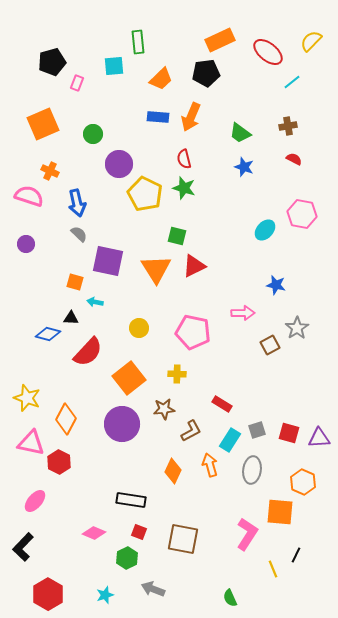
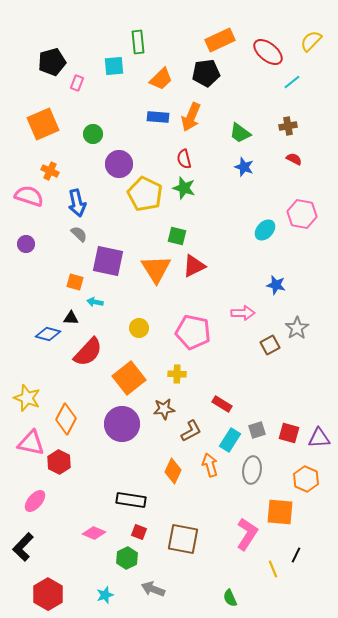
orange hexagon at (303, 482): moved 3 px right, 3 px up
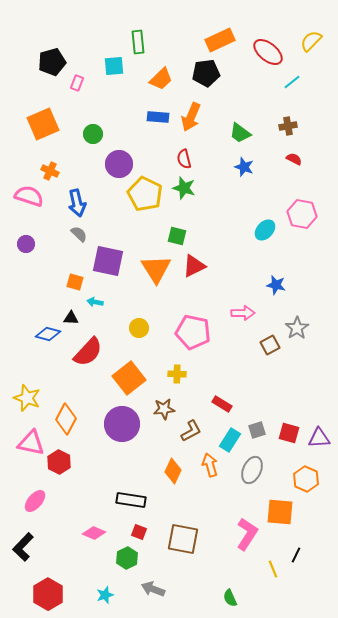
gray ellipse at (252, 470): rotated 16 degrees clockwise
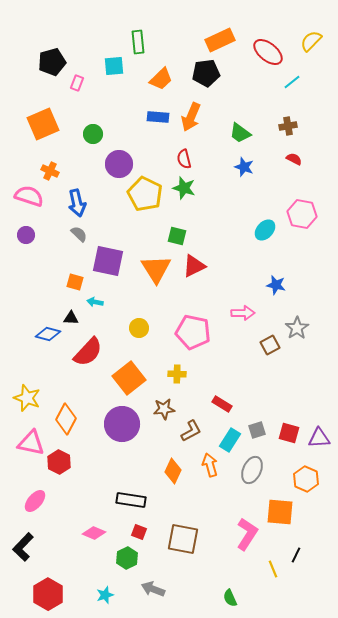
purple circle at (26, 244): moved 9 px up
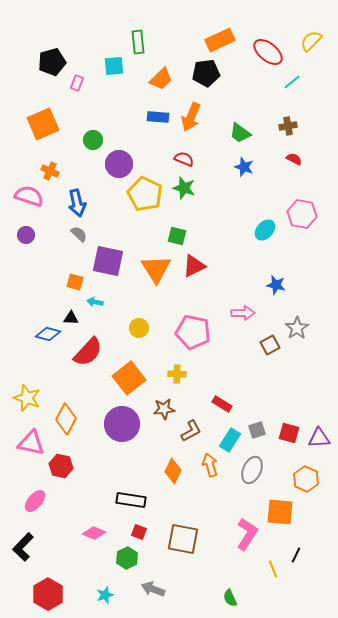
green circle at (93, 134): moved 6 px down
red semicircle at (184, 159): rotated 126 degrees clockwise
red hexagon at (59, 462): moved 2 px right, 4 px down; rotated 15 degrees counterclockwise
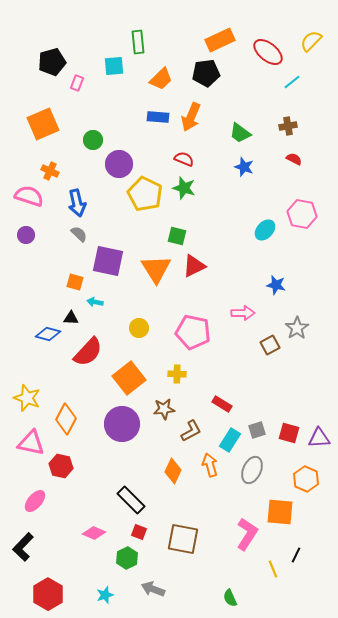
black rectangle at (131, 500): rotated 36 degrees clockwise
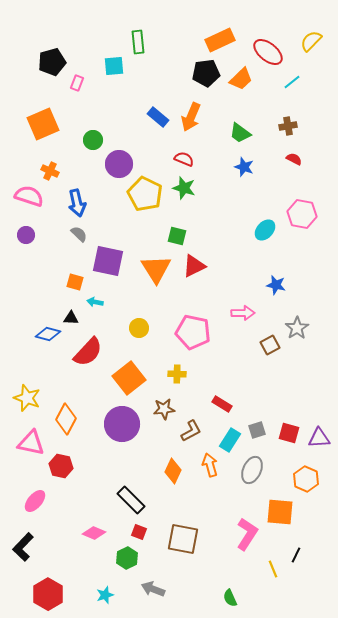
orange trapezoid at (161, 79): moved 80 px right
blue rectangle at (158, 117): rotated 35 degrees clockwise
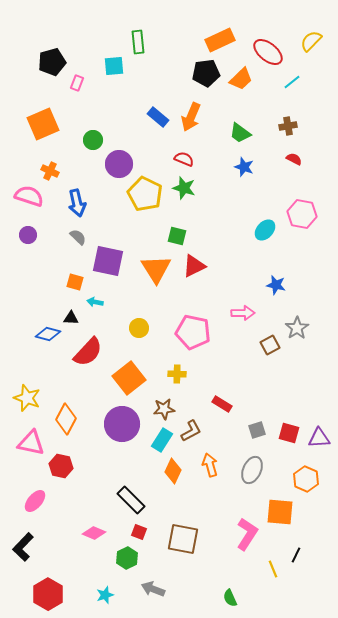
gray semicircle at (79, 234): moved 1 px left, 3 px down
purple circle at (26, 235): moved 2 px right
cyan rectangle at (230, 440): moved 68 px left
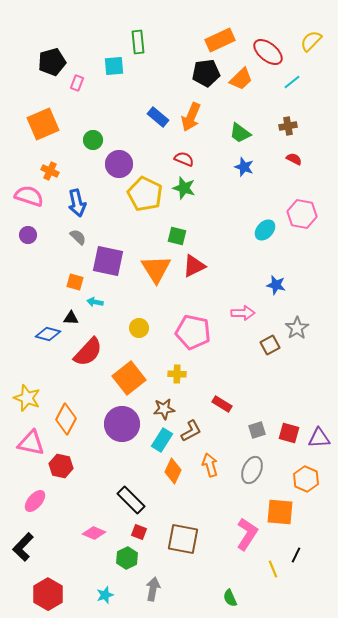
gray arrow at (153, 589): rotated 80 degrees clockwise
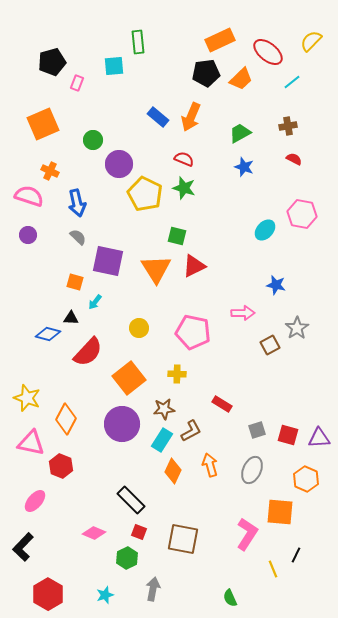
green trapezoid at (240, 133): rotated 115 degrees clockwise
cyan arrow at (95, 302): rotated 63 degrees counterclockwise
red square at (289, 433): moved 1 px left, 2 px down
red hexagon at (61, 466): rotated 10 degrees clockwise
